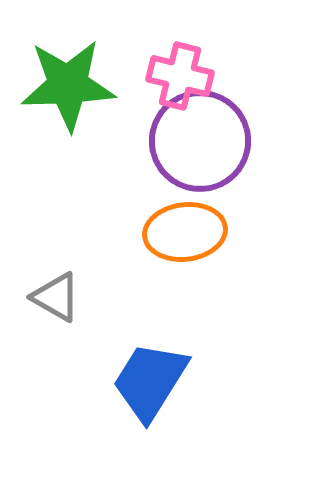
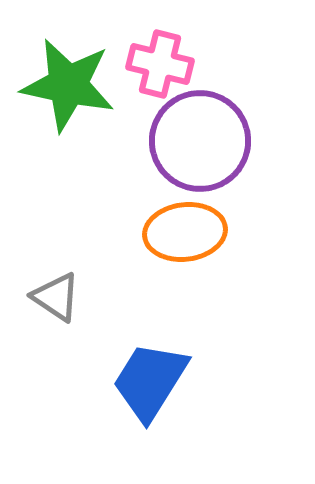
pink cross: moved 20 px left, 12 px up
green star: rotated 14 degrees clockwise
gray triangle: rotated 4 degrees clockwise
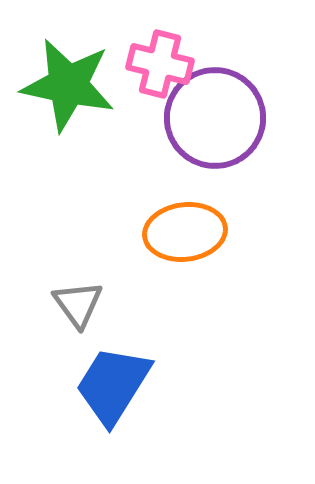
purple circle: moved 15 px right, 23 px up
gray triangle: moved 22 px right, 7 px down; rotated 20 degrees clockwise
blue trapezoid: moved 37 px left, 4 px down
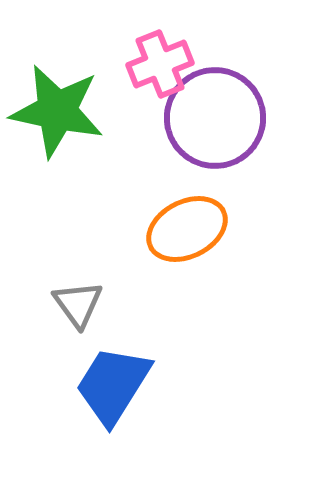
pink cross: rotated 36 degrees counterclockwise
green star: moved 11 px left, 26 px down
orange ellipse: moved 2 px right, 3 px up; rotated 20 degrees counterclockwise
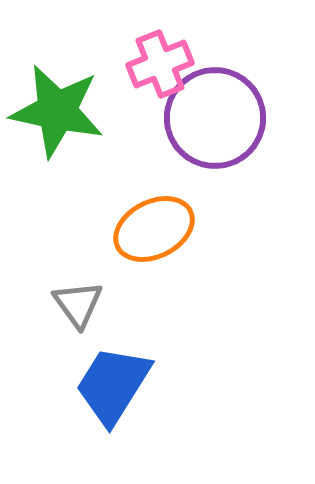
orange ellipse: moved 33 px left
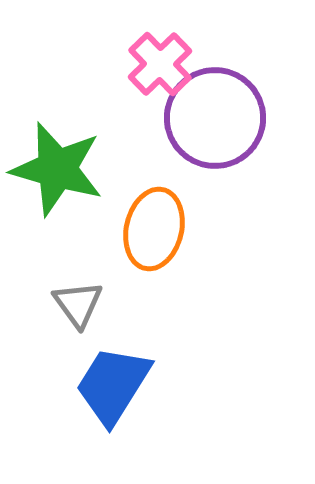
pink cross: rotated 22 degrees counterclockwise
green star: moved 58 px down; rotated 4 degrees clockwise
orange ellipse: rotated 50 degrees counterclockwise
